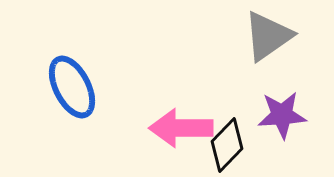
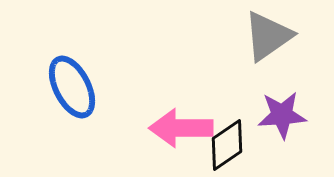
black diamond: rotated 12 degrees clockwise
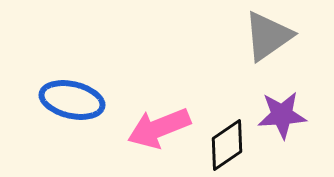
blue ellipse: moved 13 px down; rotated 50 degrees counterclockwise
pink arrow: moved 22 px left; rotated 22 degrees counterclockwise
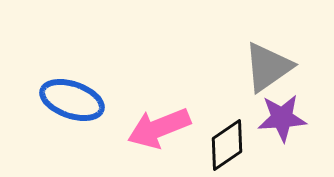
gray triangle: moved 31 px down
blue ellipse: rotated 6 degrees clockwise
purple star: moved 3 px down
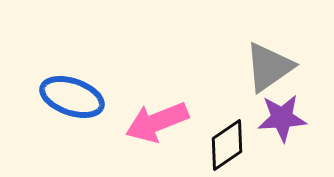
gray triangle: moved 1 px right
blue ellipse: moved 3 px up
pink arrow: moved 2 px left, 6 px up
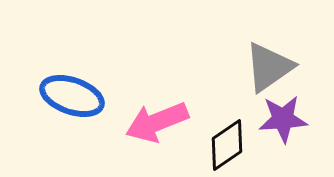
blue ellipse: moved 1 px up
purple star: moved 1 px right, 1 px down
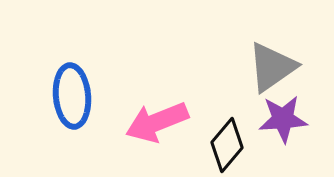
gray triangle: moved 3 px right
blue ellipse: rotated 66 degrees clockwise
black diamond: rotated 16 degrees counterclockwise
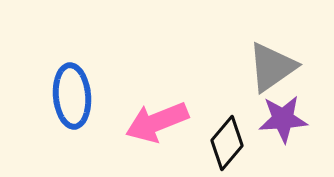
black diamond: moved 2 px up
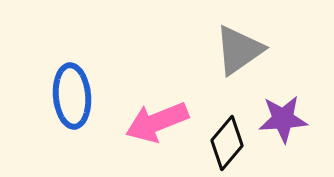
gray triangle: moved 33 px left, 17 px up
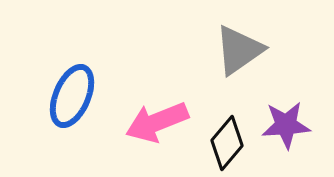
blue ellipse: rotated 28 degrees clockwise
purple star: moved 3 px right, 6 px down
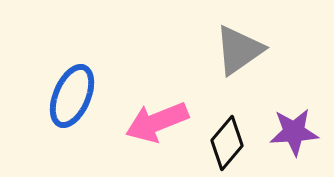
purple star: moved 8 px right, 7 px down
